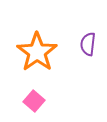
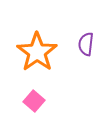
purple semicircle: moved 2 px left
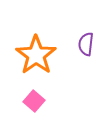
orange star: moved 1 px left, 3 px down
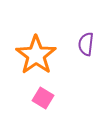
pink square: moved 9 px right, 3 px up; rotated 10 degrees counterclockwise
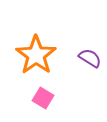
purple semicircle: moved 4 px right, 14 px down; rotated 115 degrees clockwise
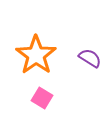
pink square: moved 1 px left
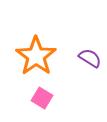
orange star: moved 1 px down
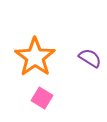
orange star: moved 1 px left, 1 px down
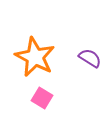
orange star: rotated 9 degrees counterclockwise
